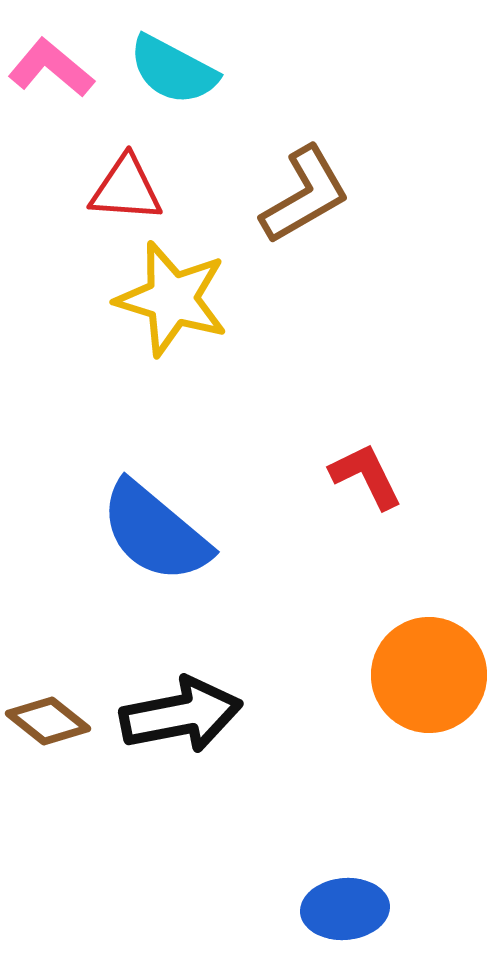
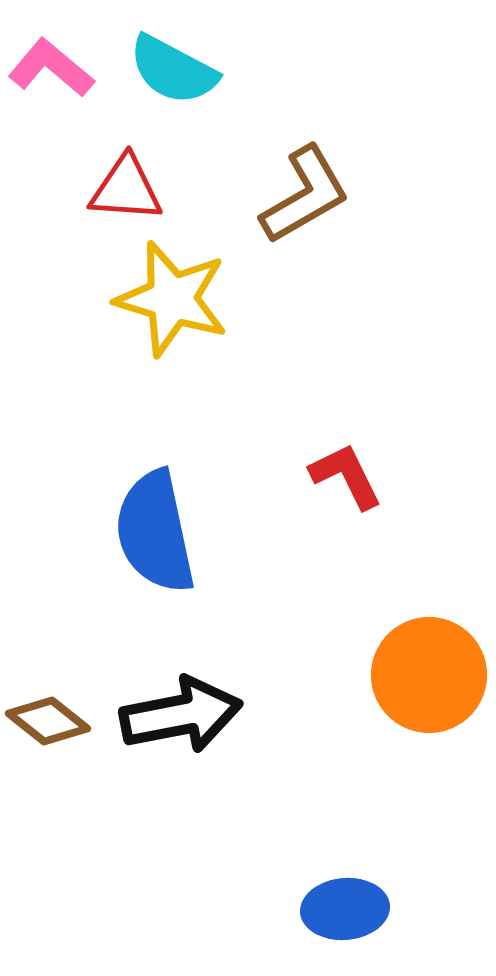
red L-shape: moved 20 px left
blue semicircle: rotated 38 degrees clockwise
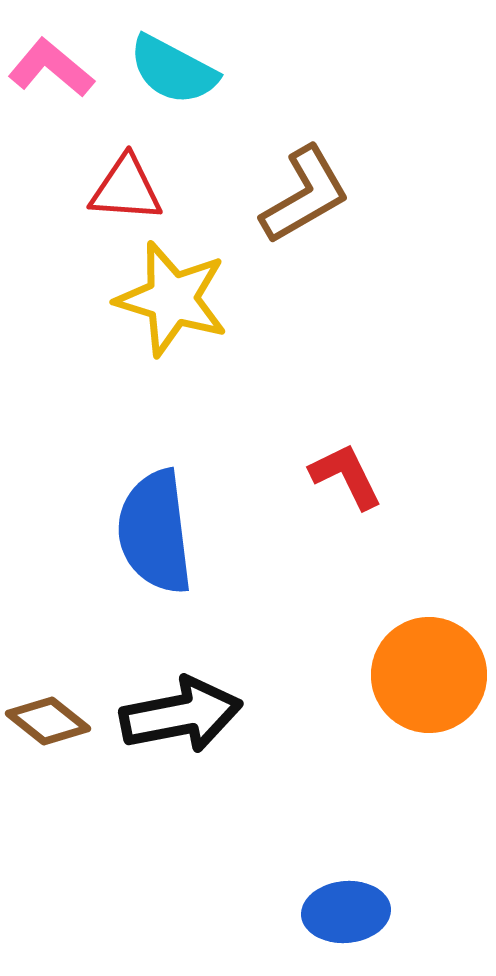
blue semicircle: rotated 5 degrees clockwise
blue ellipse: moved 1 px right, 3 px down
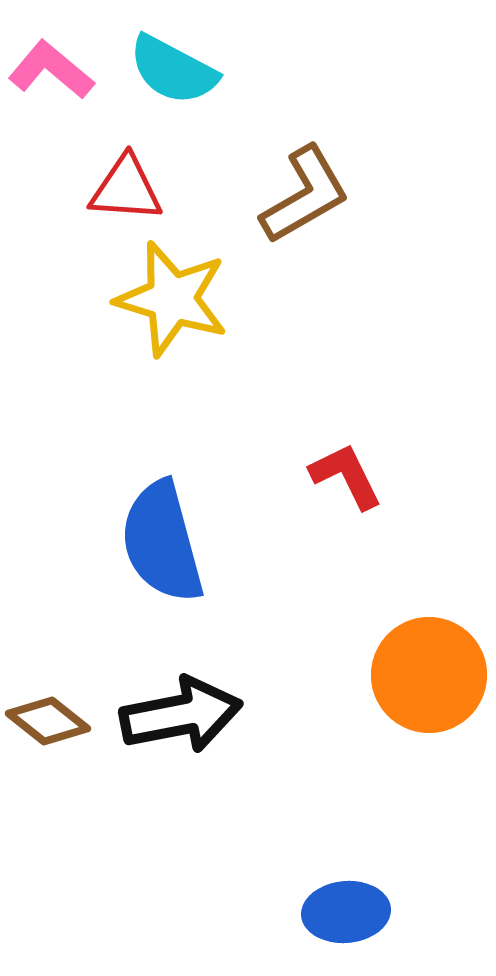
pink L-shape: moved 2 px down
blue semicircle: moved 7 px right, 10 px down; rotated 8 degrees counterclockwise
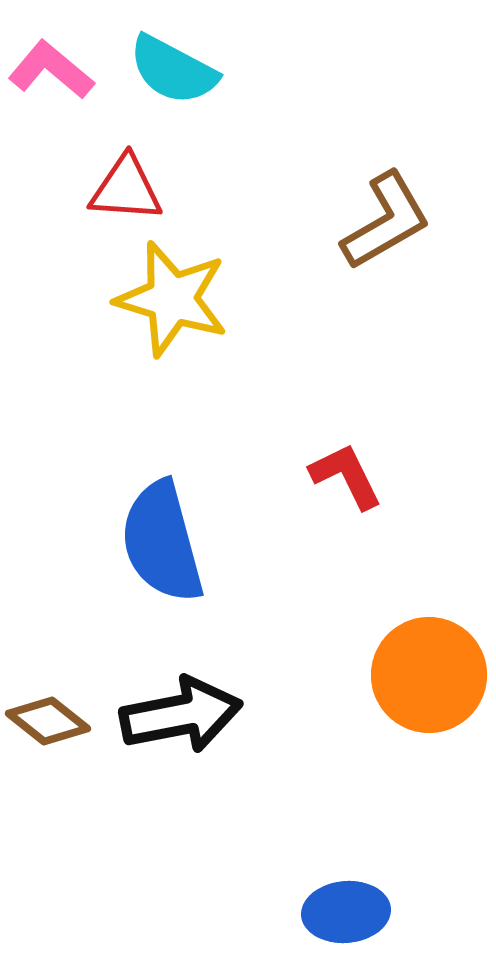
brown L-shape: moved 81 px right, 26 px down
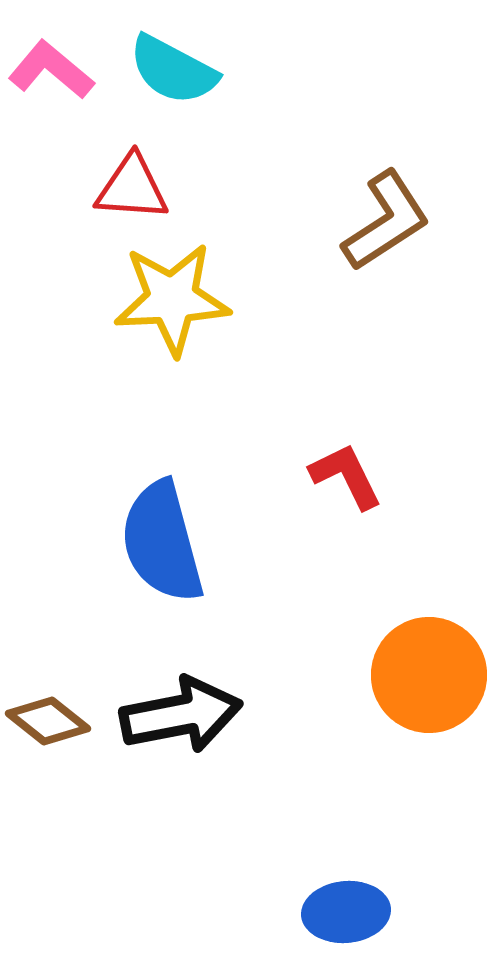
red triangle: moved 6 px right, 1 px up
brown L-shape: rotated 3 degrees counterclockwise
yellow star: rotated 20 degrees counterclockwise
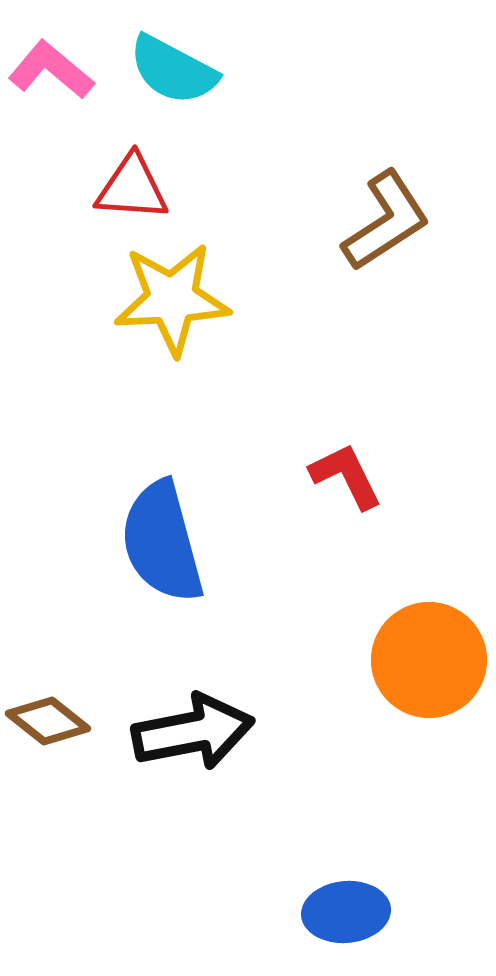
orange circle: moved 15 px up
black arrow: moved 12 px right, 17 px down
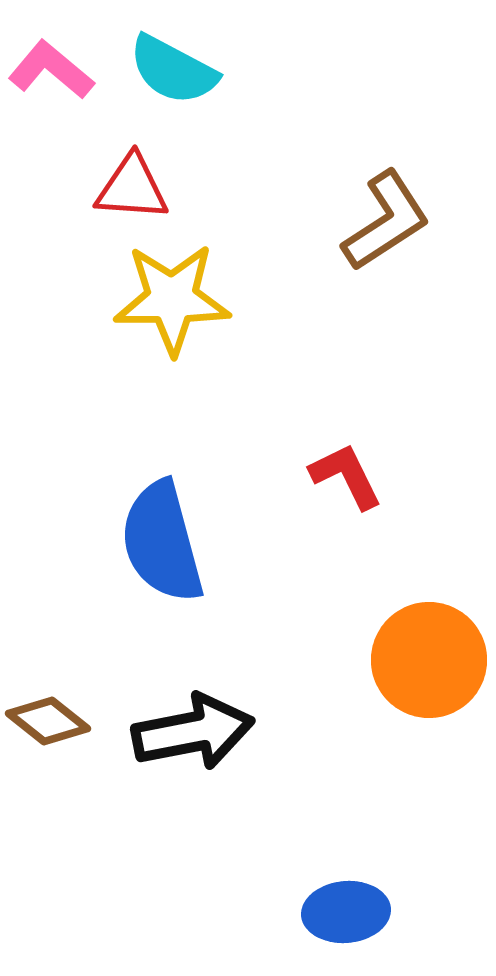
yellow star: rotated 3 degrees clockwise
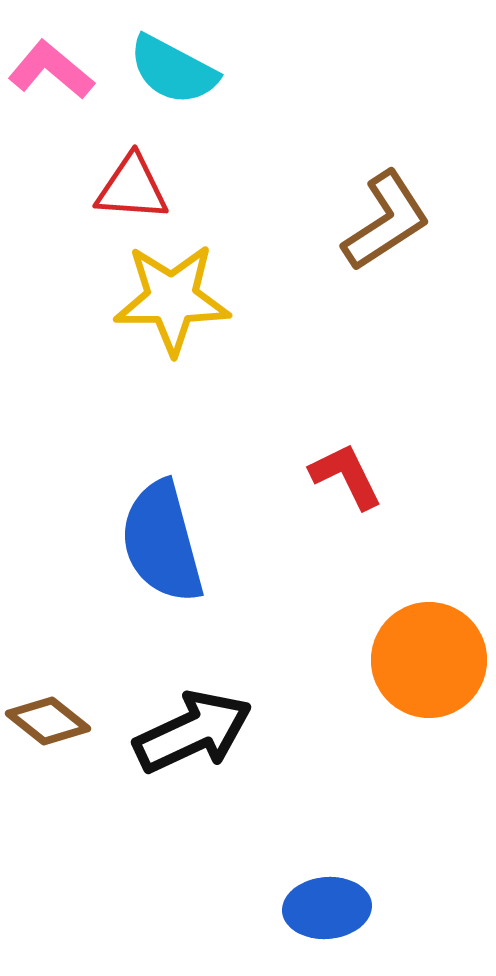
black arrow: rotated 14 degrees counterclockwise
blue ellipse: moved 19 px left, 4 px up
